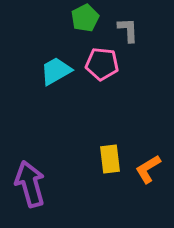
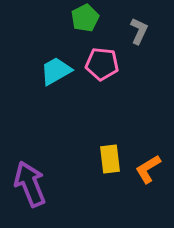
gray L-shape: moved 11 px right, 1 px down; rotated 28 degrees clockwise
purple arrow: rotated 6 degrees counterclockwise
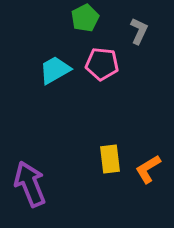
cyan trapezoid: moved 1 px left, 1 px up
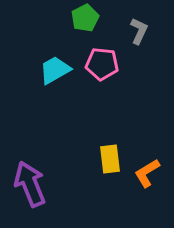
orange L-shape: moved 1 px left, 4 px down
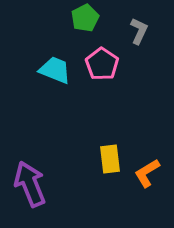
pink pentagon: rotated 28 degrees clockwise
cyan trapezoid: rotated 52 degrees clockwise
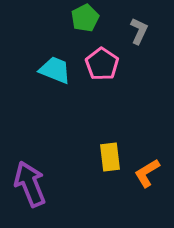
yellow rectangle: moved 2 px up
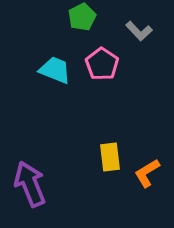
green pentagon: moved 3 px left, 1 px up
gray L-shape: rotated 112 degrees clockwise
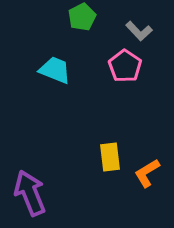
pink pentagon: moved 23 px right, 2 px down
purple arrow: moved 9 px down
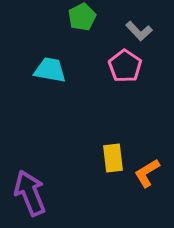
cyan trapezoid: moved 5 px left; rotated 12 degrees counterclockwise
yellow rectangle: moved 3 px right, 1 px down
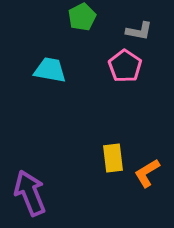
gray L-shape: rotated 36 degrees counterclockwise
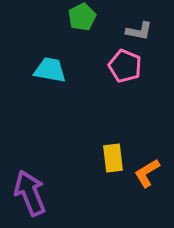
pink pentagon: rotated 12 degrees counterclockwise
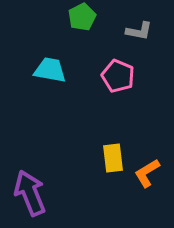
pink pentagon: moved 7 px left, 10 px down
